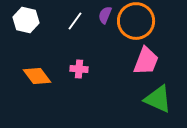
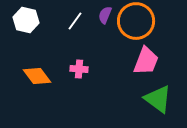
green triangle: rotated 12 degrees clockwise
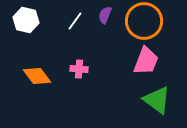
orange circle: moved 8 px right
green triangle: moved 1 px left, 1 px down
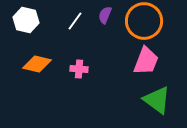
orange diamond: moved 12 px up; rotated 40 degrees counterclockwise
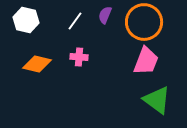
orange circle: moved 1 px down
pink cross: moved 12 px up
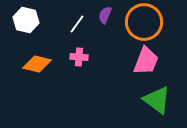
white line: moved 2 px right, 3 px down
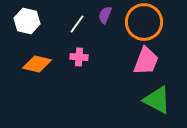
white hexagon: moved 1 px right, 1 px down
green triangle: rotated 8 degrees counterclockwise
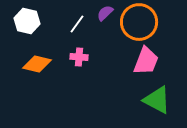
purple semicircle: moved 2 px up; rotated 24 degrees clockwise
orange circle: moved 5 px left
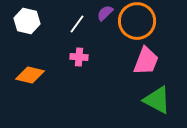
orange circle: moved 2 px left, 1 px up
orange diamond: moved 7 px left, 11 px down
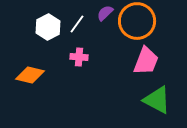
white hexagon: moved 21 px right, 6 px down; rotated 20 degrees clockwise
